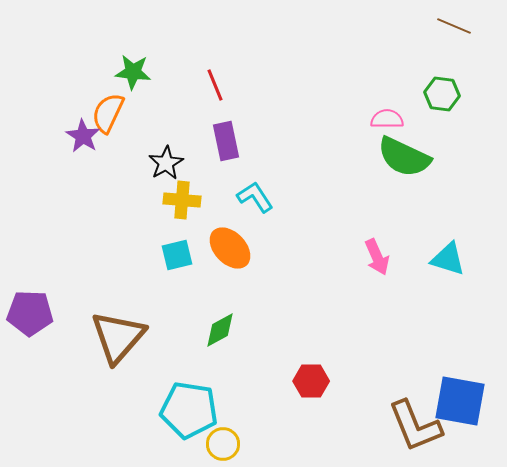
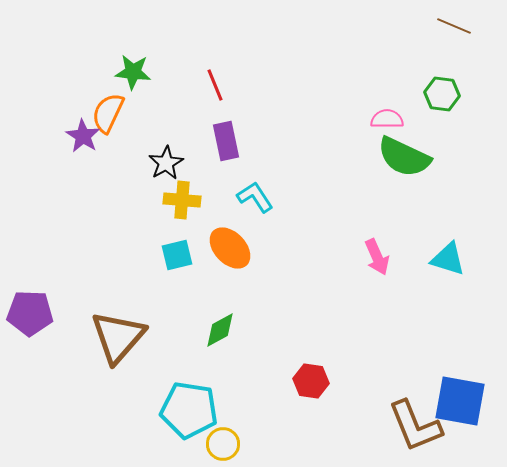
red hexagon: rotated 8 degrees clockwise
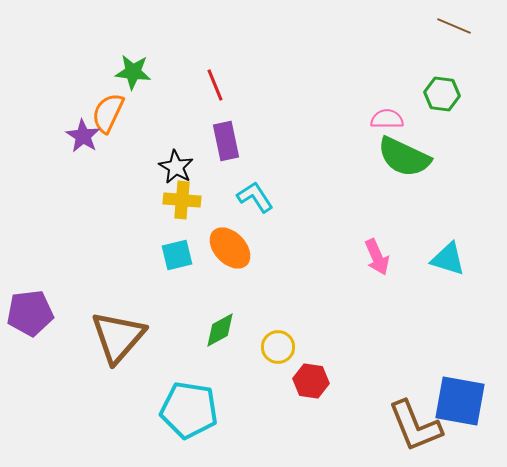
black star: moved 10 px right, 4 px down; rotated 12 degrees counterclockwise
purple pentagon: rotated 9 degrees counterclockwise
yellow circle: moved 55 px right, 97 px up
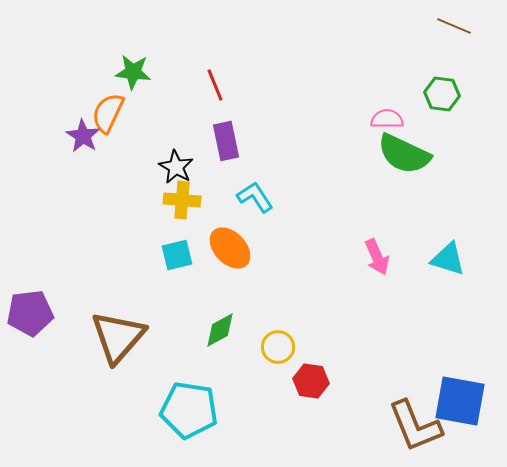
green semicircle: moved 3 px up
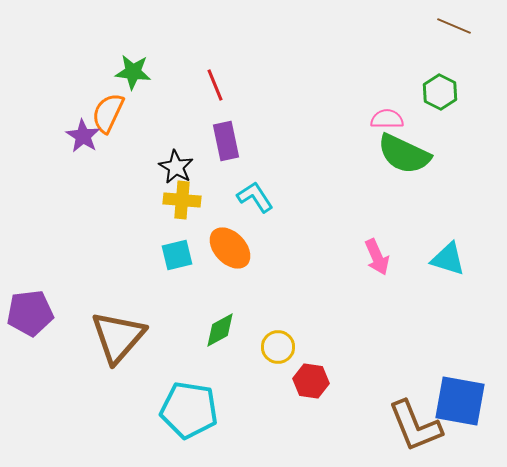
green hexagon: moved 2 px left, 2 px up; rotated 20 degrees clockwise
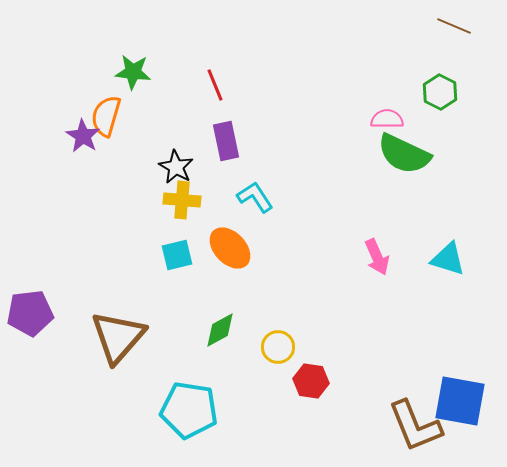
orange semicircle: moved 2 px left, 3 px down; rotated 9 degrees counterclockwise
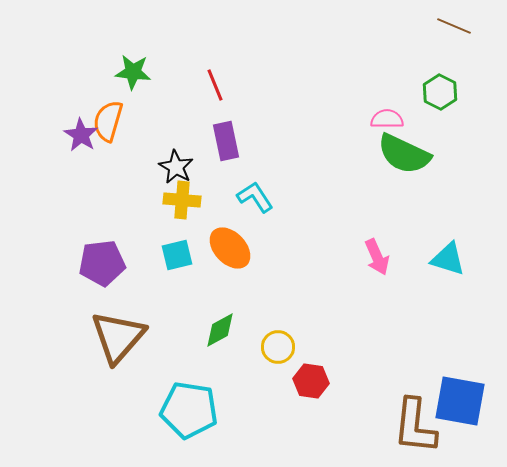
orange semicircle: moved 2 px right, 5 px down
purple star: moved 2 px left, 1 px up
purple pentagon: moved 72 px right, 50 px up
brown L-shape: rotated 28 degrees clockwise
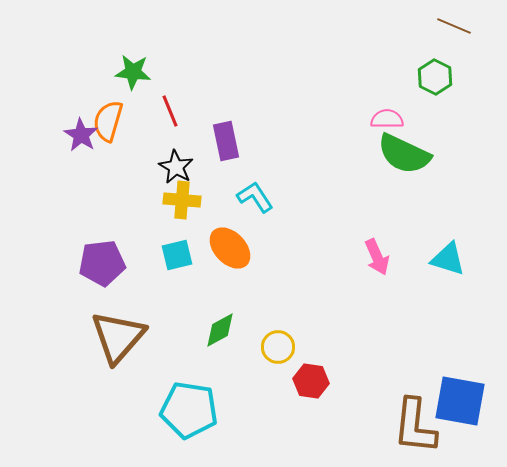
red line: moved 45 px left, 26 px down
green hexagon: moved 5 px left, 15 px up
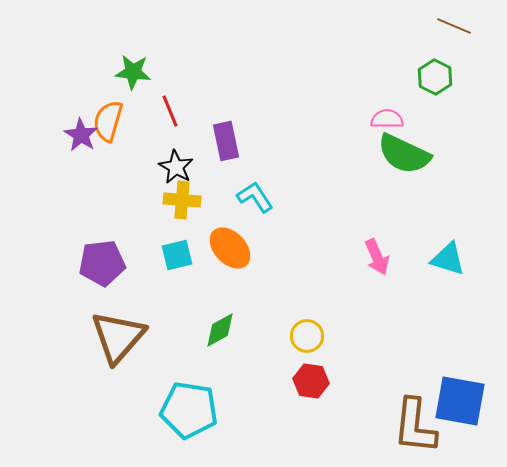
yellow circle: moved 29 px right, 11 px up
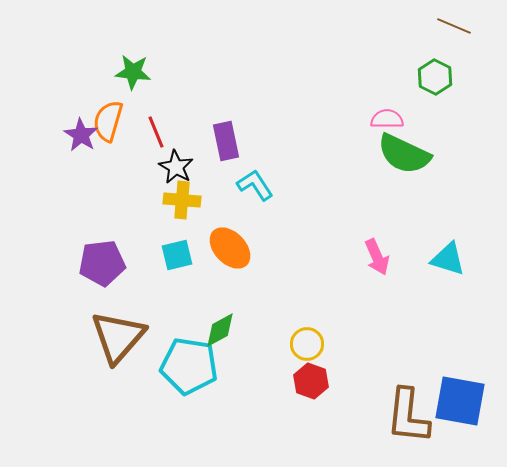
red line: moved 14 px left, 21 px down
cyan L-shape: moved 12 px up
yellow circle: moved 8 px down
red hexagon: rotated 12 degrees clockwise
cyan pentagon: moved 44 px up
brown L-shape: moved 7 px left, 10 px up
